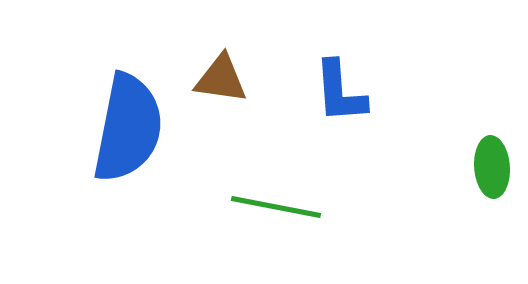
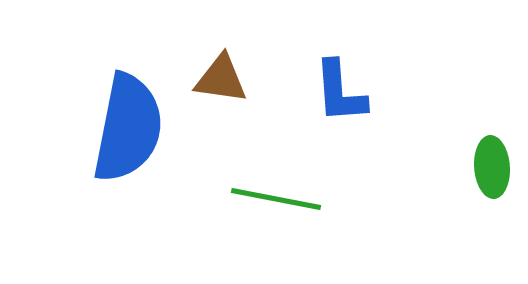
green line: moved 8 px up
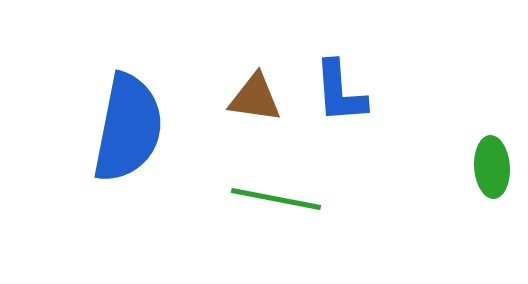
brown triangle: moved 34 px right, 19 px down
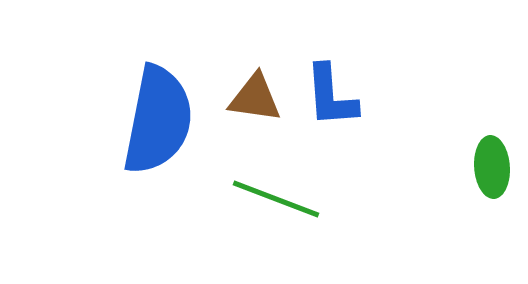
blue L-shape: moved 9 px left, 4 px down
blue semicircle: moved 30 px right, 8 px up
green line: rotated 10 degrees clockwise
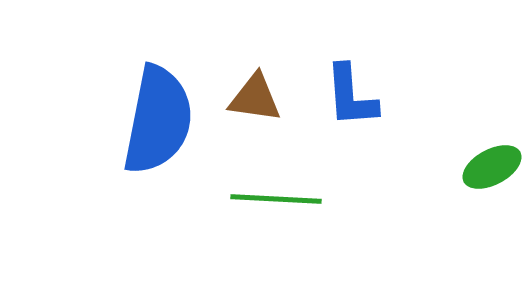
blue L-shape: moved 20 px right
green ellipse: rotated 66 degrees clockwise
green line: rotated 18 degrees counterclockwise
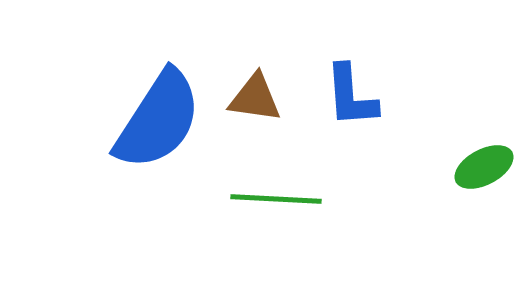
blue semicircle: rotated 22 degrees clockwise
green ellipse: moved 8 px left
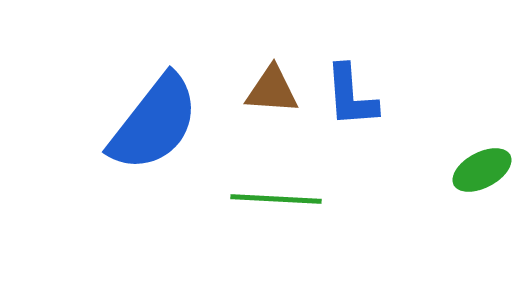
brown triangle: moved 17 px right, 8 px up; rotated 4 degrees counterclockwise
blue semicircle: moved 4 px left, 3 px down; rotated 5 degrees clockwise
green ellipse: moved 2 px left, 3 px down
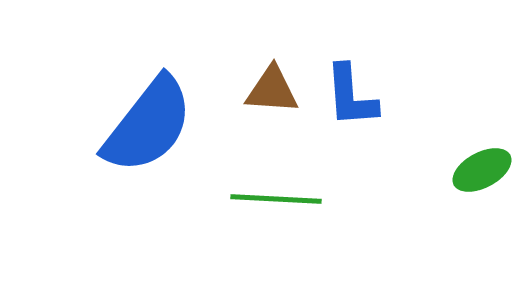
blue semicircle: moved 6 px left, 2 px down
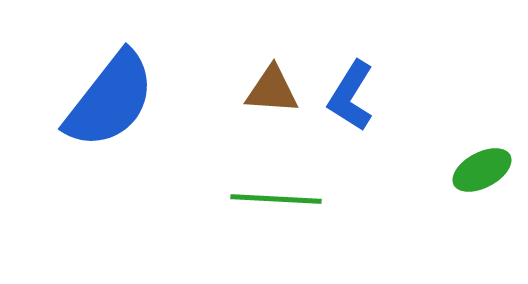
blue L-shape: rotated 36 degrees clockwise
blue semicircle: moved 38 px left, 25 px up
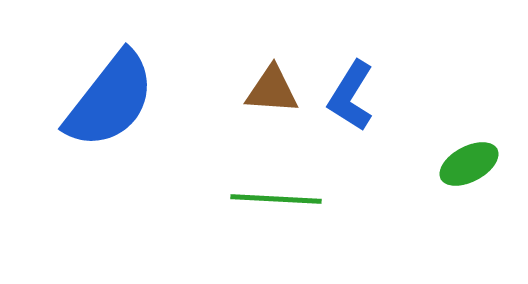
green ellipse: moved 13 px left, 6 px up
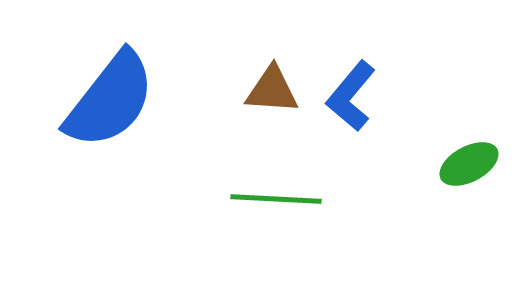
blue L-shape: rotated 8 degrees clockwise
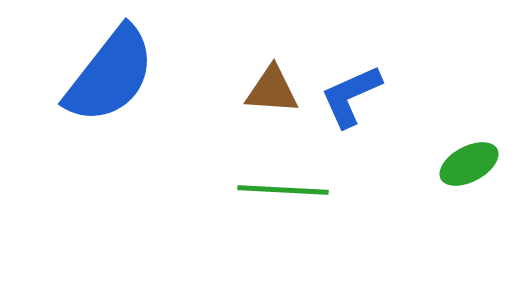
blue L-shape: rotated 26 degrees clockwise
blue semicircle: moved 25 px up
green line: moved 7 px right, 9 px up
